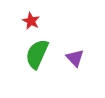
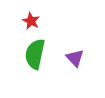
green semicircle: moved 2 px left; rotated 12 degrees counterclockwise
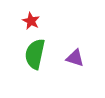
purple triangle: rotated 30 degrees counterclockwise
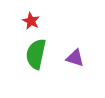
green semicircle: moved 1 px right
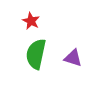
purple triangle: moved 2 px left
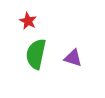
red star: moved 3 px left
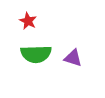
green semicircle: rotated 104 degrees counterclockwise
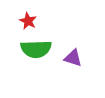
green semicircle: moved 5 px up
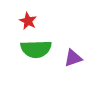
purple triangle: rotated 36 degrees counterclockwise
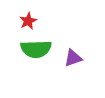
red star: rotated 18 degrees clockwise
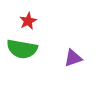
green semicircle: moved 14 px left; rotated 12 degrees clockwise
